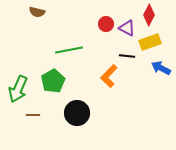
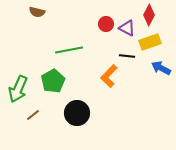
brown line: rotated 40 degrees counterclockwise
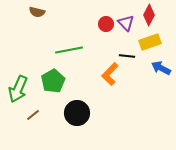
purple triangle: moved 1 px left, 5 px up; rotated 18 degrees clockwise
orange L-shape: moved 1 px right, 2 px up
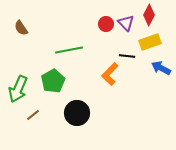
brown semicircle: moved 16 px left, 16 px down; rotated 42 degrees clockwise
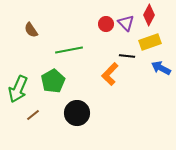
brown semicircle: moved 10 px right, 2 px down
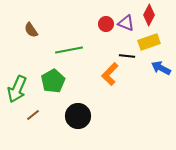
purple triangle: rotated 24 degrees counterclockwise
yellow rectangle: moved 1 px left
green arrow: moved 1 px left
black circle: moved 1 px right, 3 px down
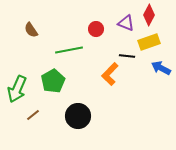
red circle: moved 10 px left, 5 px down
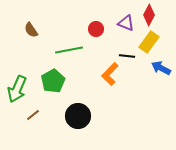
yellow rectangle: rotated 35 degrees counterclockwise
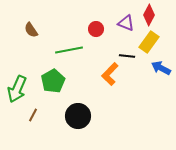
brown line: rotated 24 degrees counterclockwise
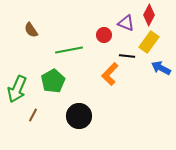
red circle: moved 8 px right, 6 px down
black circle: moved 1 px right
